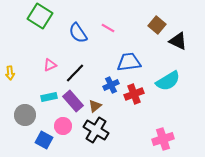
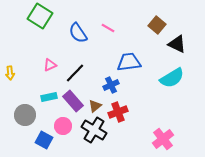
black triangle: moved 1 px left, 3 px down
cyan semicircle: moved 4 px right, 3 px up
red cross: moved 16 px left, 18 px down
black cross: moved 2 px left
pink cross: rotated 20 degrees counterclockwise
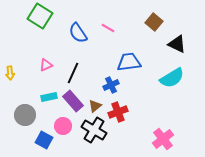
brown square: moved 3 px left, 3 px up
pink triangle: moved 4 px left
black line: moved 2 px left; rotated 20 degrees counterclockwise
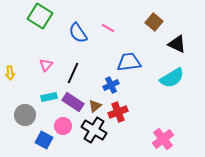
pink triangle: rotated 24 degrees counterclockwise
purple rectangle: moved 1 px down; rotated 15 degrees counterclockwise
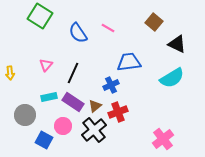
black cross: rotated 20 degrees clockwise
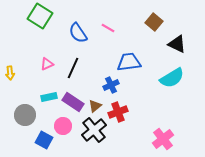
pink triangle: moved 1 px right, 1 px up; rotated 24 degrees clockwise
black line: moved 5 px up
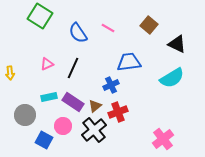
brown square: moved 5 px left, 3 px down
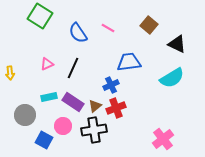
red cross: moved 2 px left, 4 px up
black cross: rotated 30 degrees clockwise
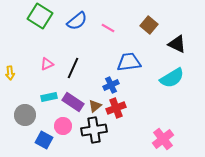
blue semicircle: moved 1 px left, 12 px up; rotated 95 degrees counterclockwise
